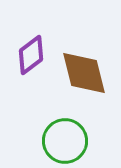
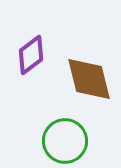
brown diamond: moved 5 px right, 6 px down
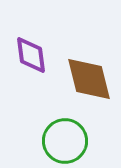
purple diamond: rotated 60 degrees counterclockwise
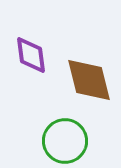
brown diamond: moved 1 px down
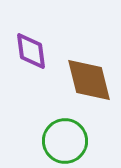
purple diamond: moved 4 px up
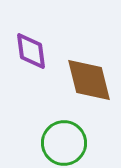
green circle: moved 1 px left, 2 px down
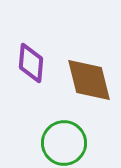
purple diamond: moved 12 px down; rotated 12 degrees clockwise
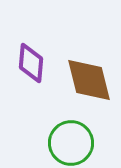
green circle: moved 7 px right
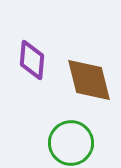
purple diamond: moved 1 px right, 3 px up
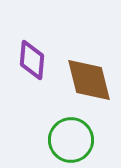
green circle: moved 3 px up
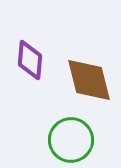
purple diamond: moved 2 px left
